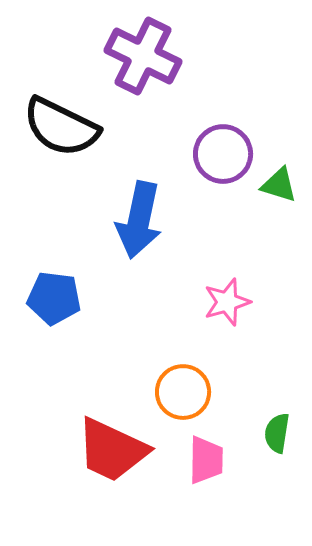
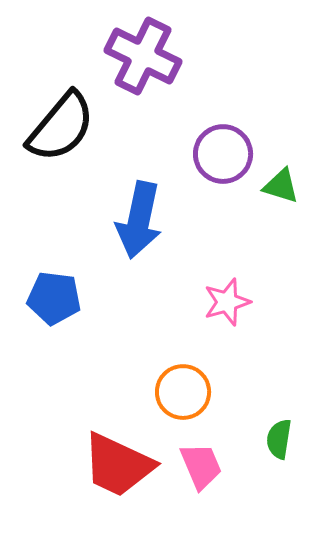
black semicircle: rotated 76 degrees counterclockwise
green triangle: moved 2 px right, 1 px down
green semicircle: moved 2 px right, 6 px down
red trapezoid: moved 6 px right, 15 px down
pink trapezoid: moved 5 px left, 6 px down; rotated 24 degrees counterclockwise
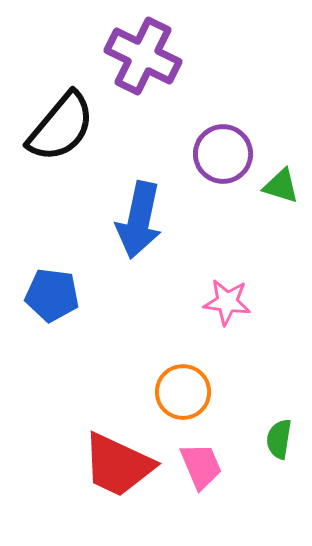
blue pentagon: moved 2 px left, 3 px up
pink star: rotated 24 degrees clockwise
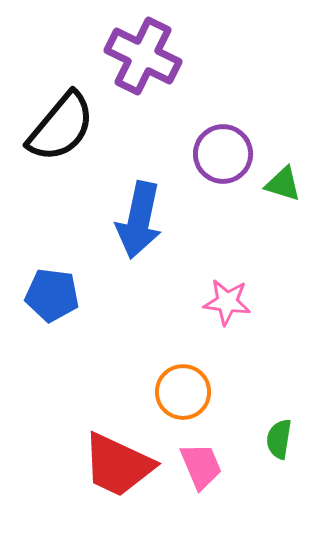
green triangle: moved 2 px right, 2 px up
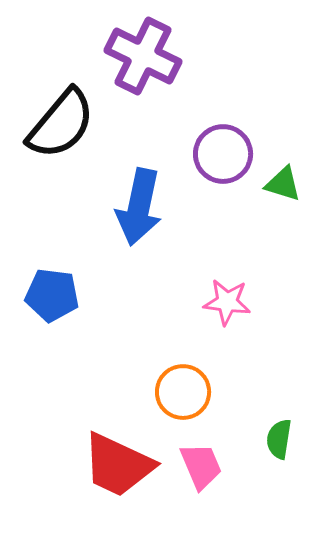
black semicircle: moved 3 px up
blue arrow: moved 13 px up
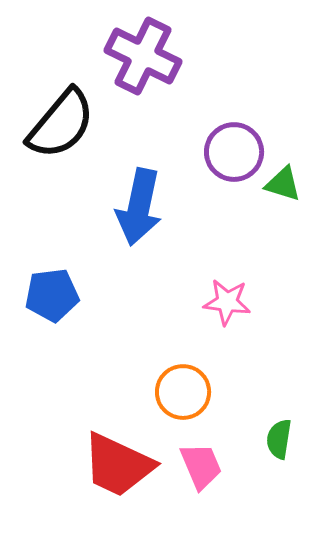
purple circle: moved 11 px right, 2 px up
blue pentagon: rotated 14 degrees counterclockwise
